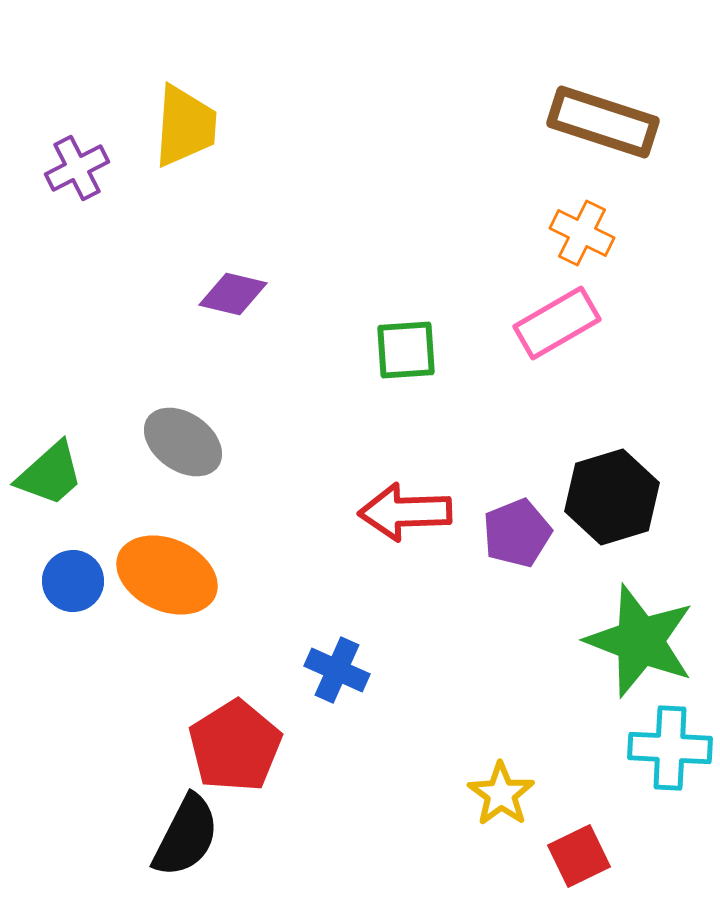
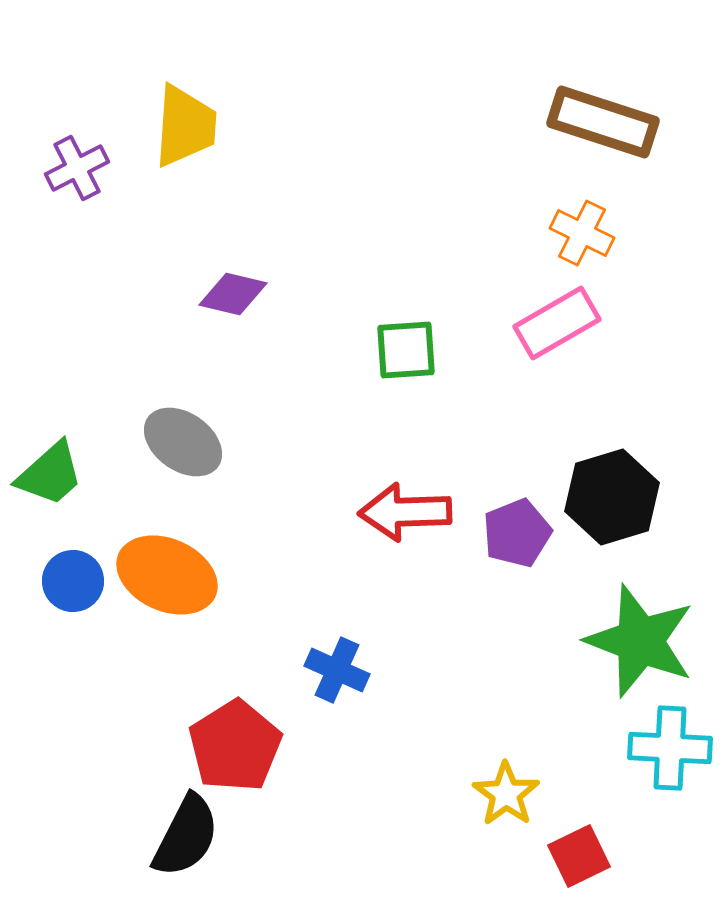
yellow star: moved 5 px right
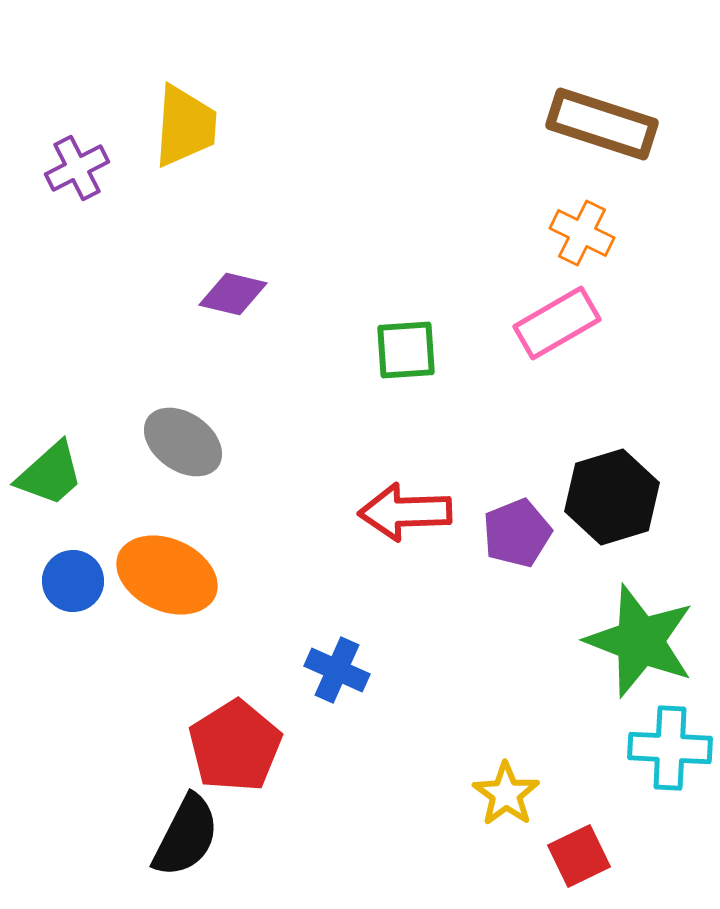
brown rectangle: moved 1 px left, 2 px down
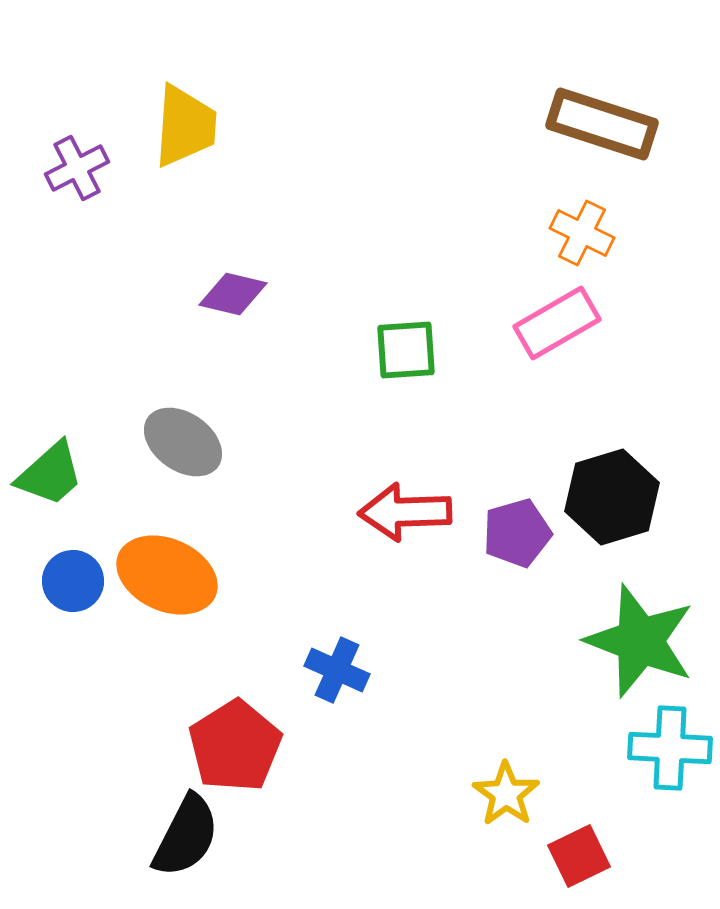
purple pentagon: rotated 6 degrees clockwise
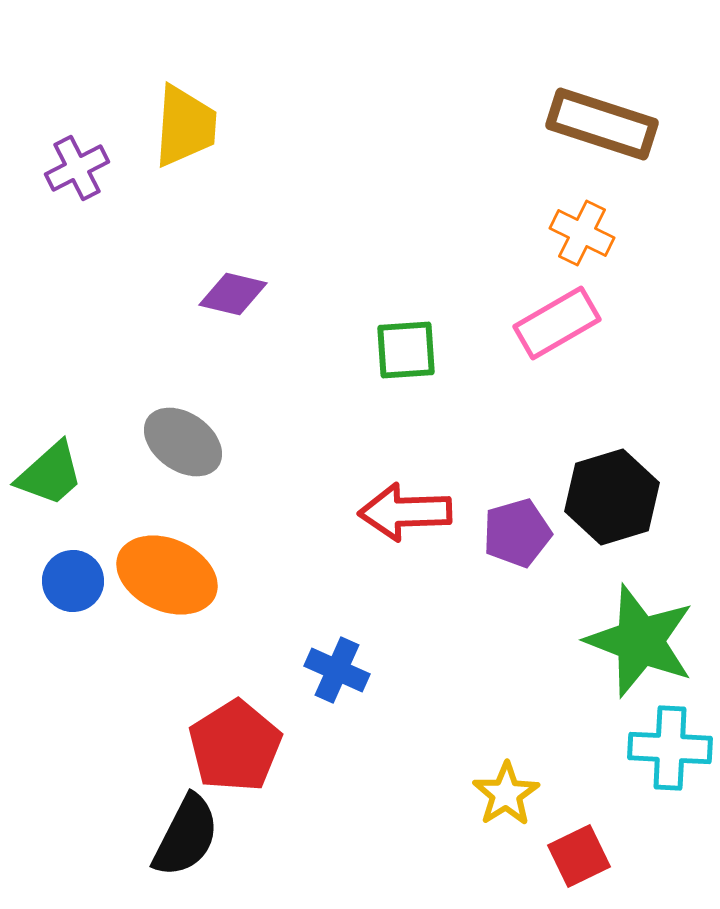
yellow star: rotated 4 degrees clockwise
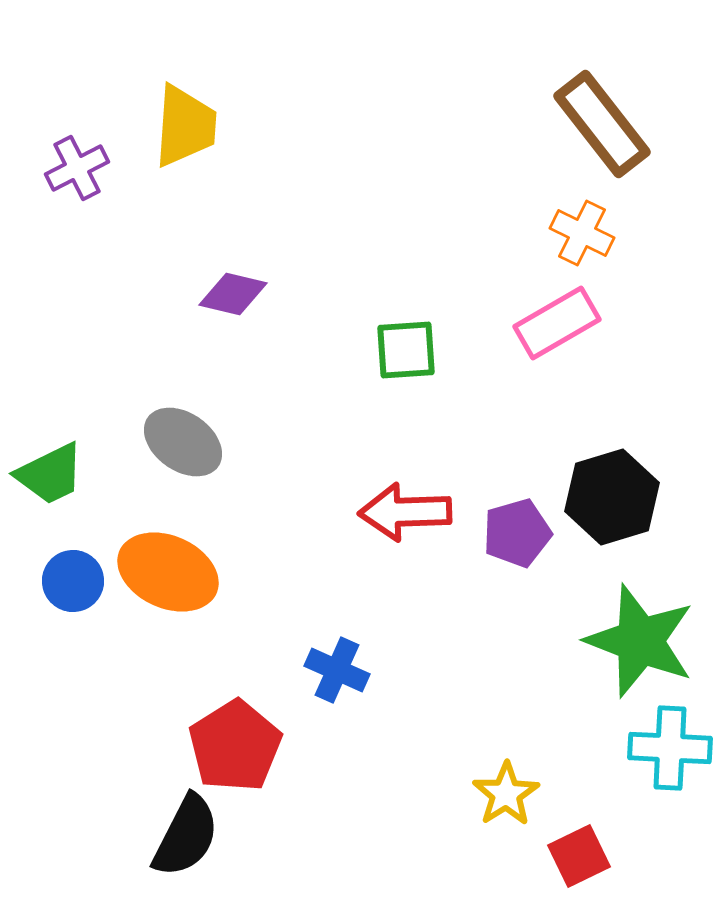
brown rectangle: rotated 34 degrees clockwise
green trapezoid: rotated 16 degrees clockwise
orange ellipse: moved 1 px right, 3 px up
